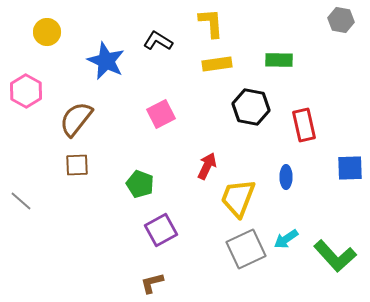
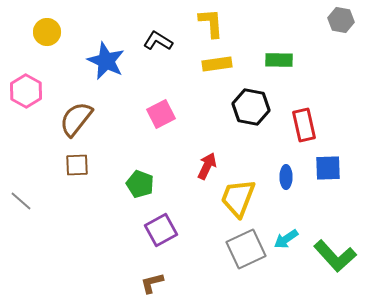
blue square: moved 22 px left
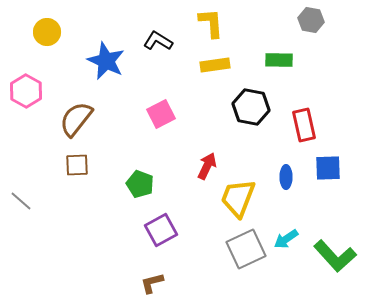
gray hexagon: moved 30 px left
yellow rectangle: moved 2 px left, 1 px down
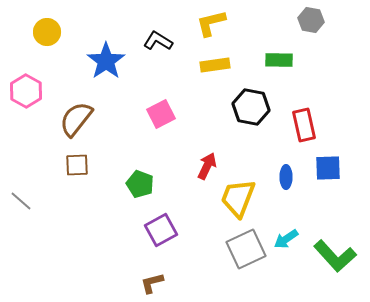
yellow L-shape: rotated 100 degrees counterclockwise
blue star: rotated 12 degrees clockwise
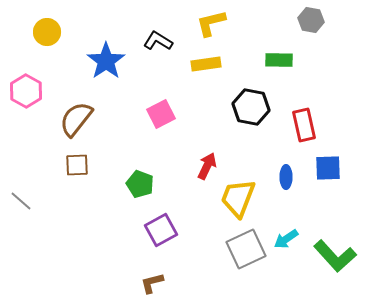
yellow rectangle: moved 9 px left, 1 px up
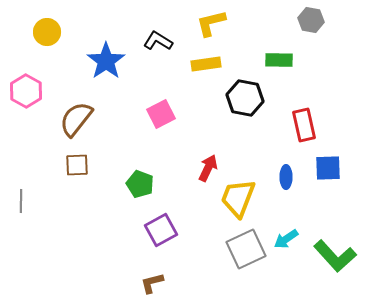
black hexagon: moved 6 px left, 9 px up
red arrow: moved 1 px right, 2 px down
gray line: rotated 50 degrees clockwise
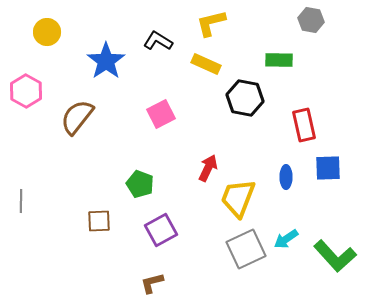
yellow rectangle: rotated 32 degrees clockwise
brown semicircle: moved 1 px right, 2 px up
brown square: moved 22 px right, 56 px down
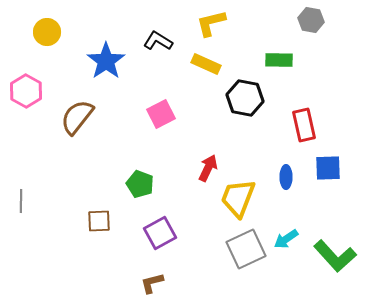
purple square: moved 1 px left, 3 px down
